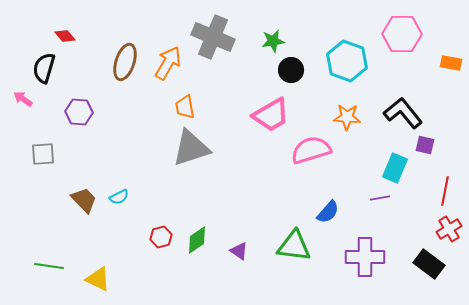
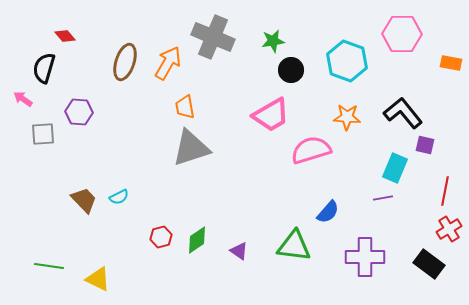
gray square: moved 20 px up
purple line: moved 3 px right
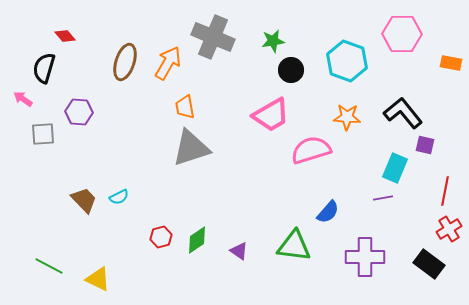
green line: rotated 20 degrees clockwise
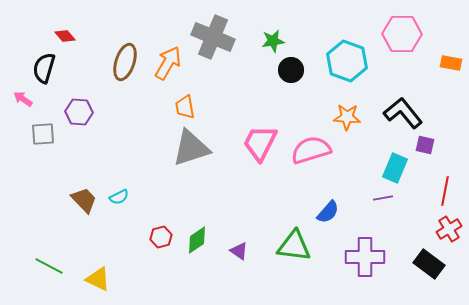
pink trapezoid: moved 11 px left, 28 px down; rotated 147 degrees clockwise
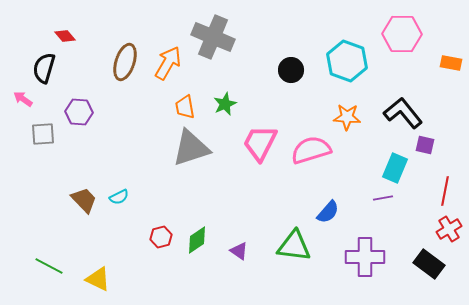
green star: moved 48 px left, 63 px down; rotated 15 degrees counterclockwise
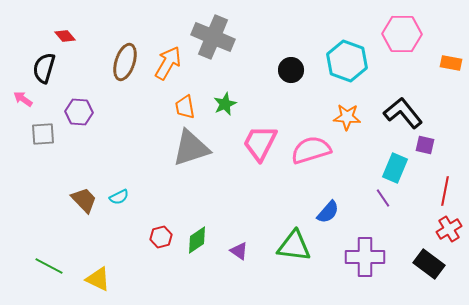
purple line: rotated 66 degrees clockwise
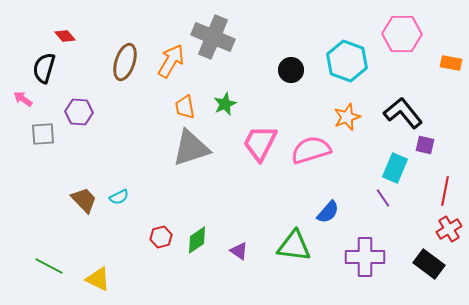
orange arrow: moved 3 px right, 2 px up
orange star: rotated 24 degrees counterclockwise
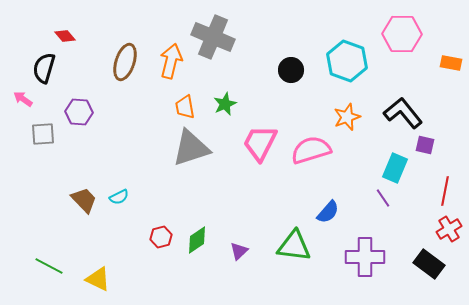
orange arrow: rotated 16 degrees counterclockwise
purple triangle: rotated 42 degrees clockwise
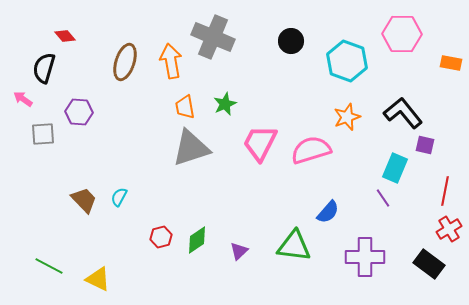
orange arrow: rotated 24 degrees counterclockwise
black circle: moved 29 px up
cyan semicircle: rotated 144 degrees clockwise
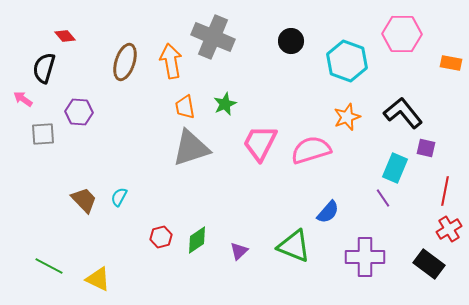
purple square: moved 1 px right, 3 px down
green triangle: rotated 15 degrees clockwise
